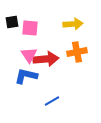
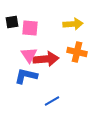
orange cross: rotated 24 degrees clockwise
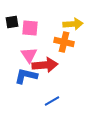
orange cross: moved 13 px left, 10 px up
red arrow: moved 1 px left, 6 px down
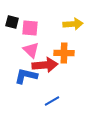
black square: rotated 24 degrees clockwise
orange cross: moved 11 px down; rotated 12 degrees counterclockwise
pink triangle: moved 2 px right, 5 px up; rotated 12 degrees counterclockwise
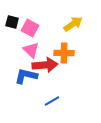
yellow arrow: rotated 30 degrees counterclockwise
pink square: rotated 24 degrees clockwise
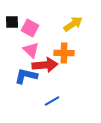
black square: rotated 16 degrees counterclockwise
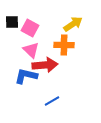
orange cross: moved 8 px up
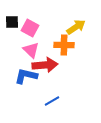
yellow arrow: moved 3 px right, 3 px down
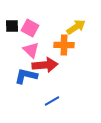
black square: moved 4 px down
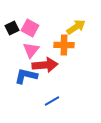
black square: moved 2 px down; rotated 24 degrees counterclockwise
pink triangle: rotated 24 degrees clockwise
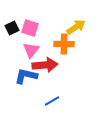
pink square: rotated 12 degrees counterclockwise
orange cross: moved 1 px up
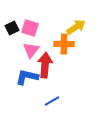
red arrow: rotated 80 degrees counterclockwise
blue L-shape: moved 1 px right, 1 px down
